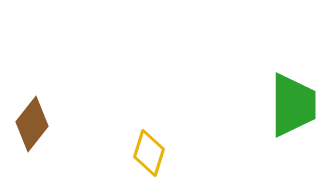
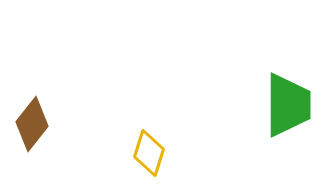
green trapezoid: moved 5 px left
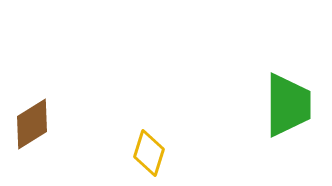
brown diamond: rotated 20 degrees clockwise
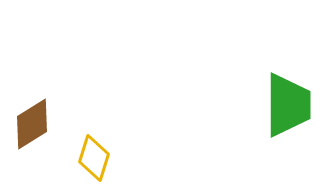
yellow diamond: moved 55 px left, 5 px down
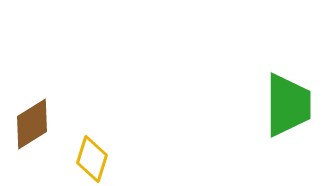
yellow diamond: moved 2 px left, 1 px down
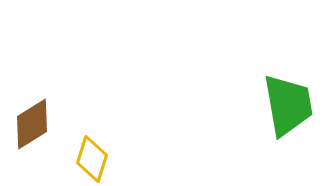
green trapezoid: rotated 10 degrees counterclockwise
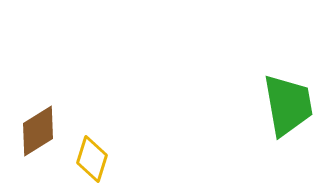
brown diamond: moved 6 px right, 7 px down
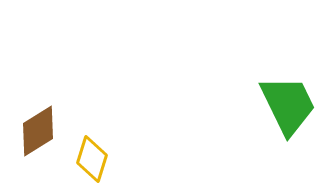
green trapezoid: rotated 16 degrees counterclockwise
